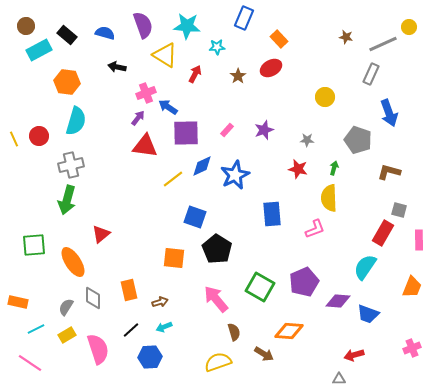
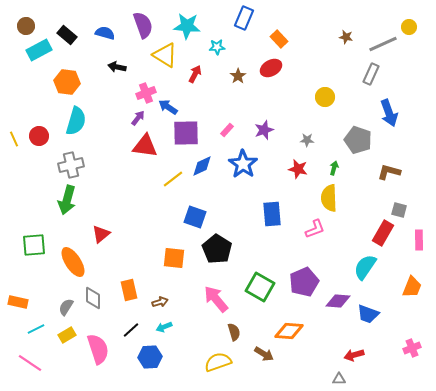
blue star at (235, 175): moved 8 px right, 11 px up; rotated 12 degrees counterclockwise
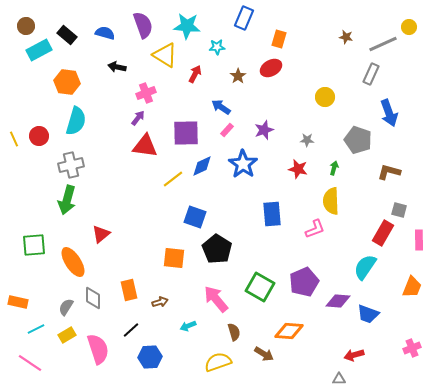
orange rectangle at (279, 39): rotated 60 degrees clockwise
blue arrow at (168, 107): moved 53 px right
yellow semicircle at (329, 198): moved 2 px right, 3 px down
cyan arrow at (164, 327): moved 24 px right, 1 px up
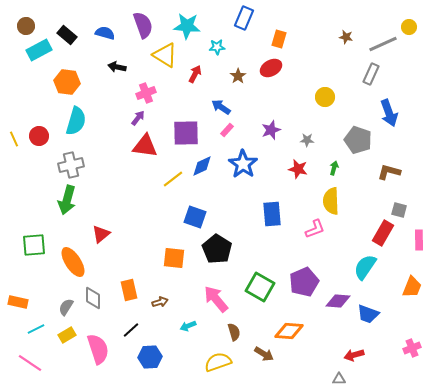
purple star at (264, 130): moved 7 px right
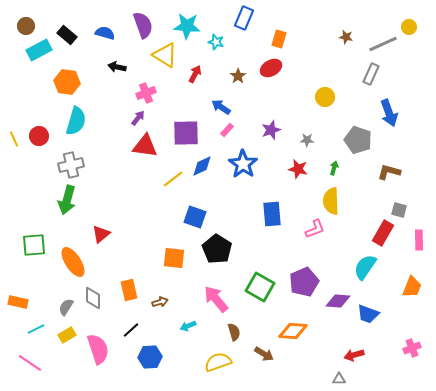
cyan star at (217, 47): moved 1 px left, 5 px up; rotated 21 degrees clockwise
orange diamond at (289, 331): moved 4 px right
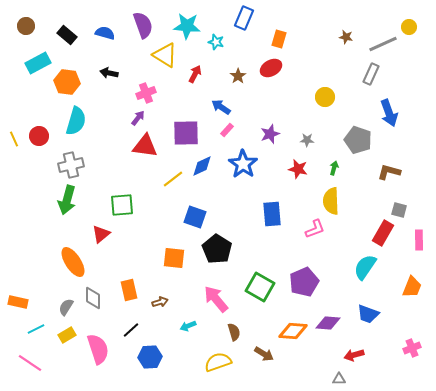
cyan rectangle at (39, 50): moved 1 px left, 13 px down
black arrow at (117, 67): moved 8 px left, 6 px down
purple star at (271, 130): moved 1 px left, 4 px down
green square at (34, 245): moved 88 px right, 40 px up
purple diamond at (338, 301): moved 10 px left, 22 px down
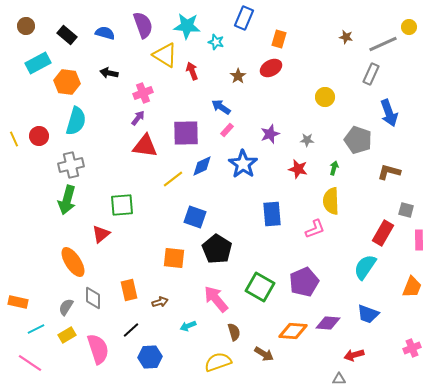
red arrow at (195, 74): moved 3 px left, 3 px up; rotated 48 degrees counterclockwise
pink cross at (146, 93): moved 3 px left
gray square at (399, 210): moved 7 px right
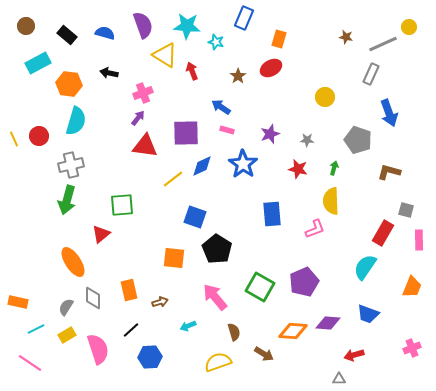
orange hexagon at (67, 82): moved 2 px right, 2 px down
pink rectangle at (227, 130): rotated 64 degrees clockwise
pink arrow at (216, 299): moved 1 px left, 2 px up
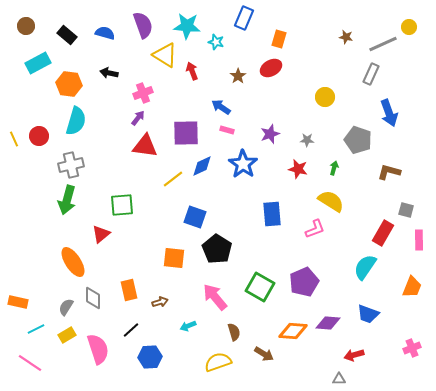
yellow semicircle at (331, 201): rotated 124 degrees clockwise
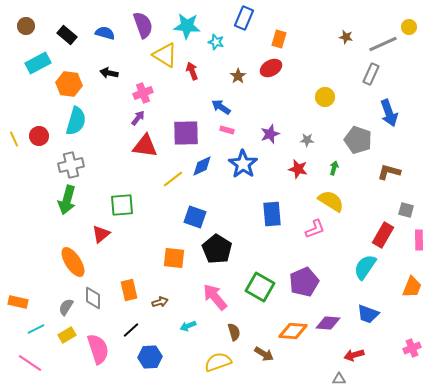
red rectangle at (383, 233): moved 2 px down
